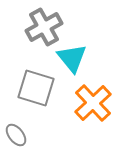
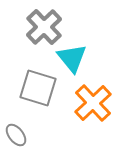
gray cross: rotated 15 degrees counterclockwise
gray square: moved 2 px right
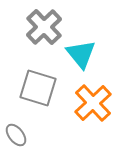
cyan triangle: moved 9 px right, 4 px up
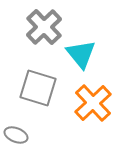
gray ellipse: rotated 30 degrees counterclockwise
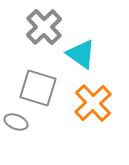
cyan triangle: rotated 16 degrees counterclockwise
gray ellipse: moved 13 px up
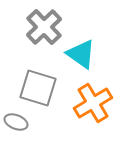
orange cross: rotated 12 degrees clockwise
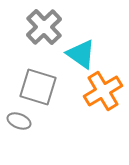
gray square: moved 1 px up
orange cross: moved 10 px right, 12 px up
gray ellipse: moved 3 px right, 1 px up
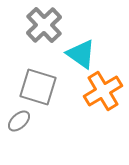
gray cross: moved 2 px up
gray ellipse: rotated 65 degrees counterclockwise
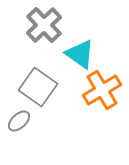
cyan triangle: moved 1 px left
gray square: rotated 18 degrees clockwise
orange cross: moved 1 px left, 1 px up
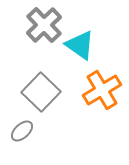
cyan triangle: moved 9 px up
gray square: moved 3 px right, 5 px down; rotated 9 degrees clockwise
gray ellipse: moved 3 px right, 10 px down
